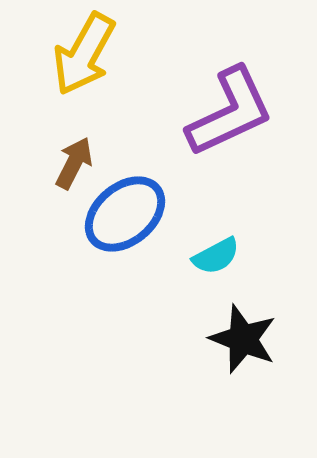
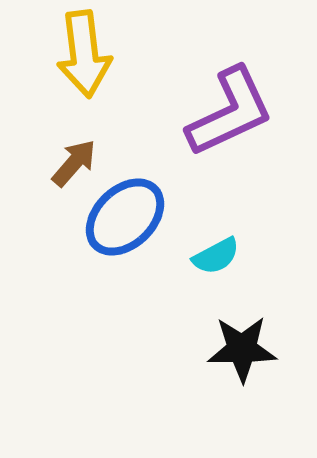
yellow arrow: rotated 36 degrees counterclockwise
brown arrow: rotated 14 degrees clockwise
blue ellipse: moved 3 px down; rotated 4 degrees counterclockwise
black star: moved 1 px left, 10 px down; rotated 22 degrees counterclockwise
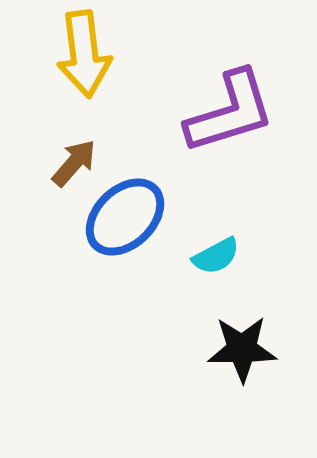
purple L-shape: rotated 8 degrees clockwise
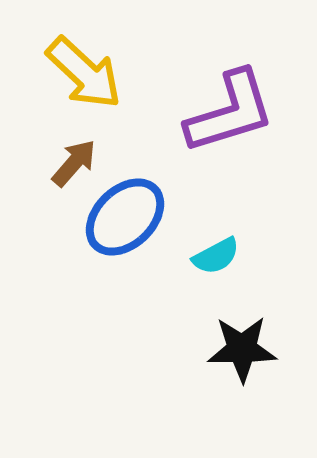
yellow arrow: moved 19 px down; rotated 40 degrees counterclockwise
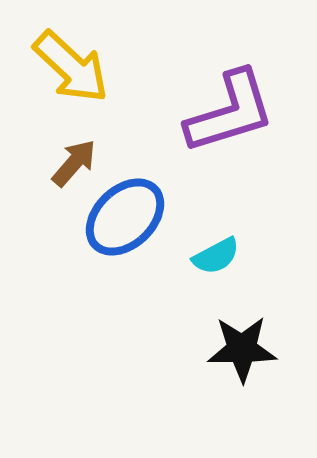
yellow arrow: moved 13 px left, 6 px up
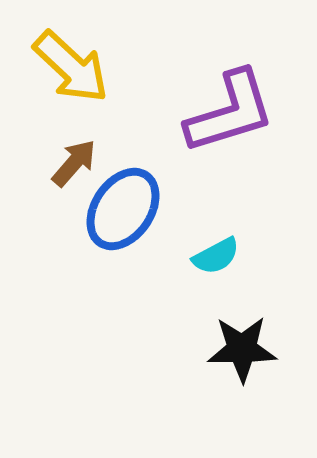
blue ellipse: moved 2 px left, 8 px up; rotated 12 degrees counterclockwise
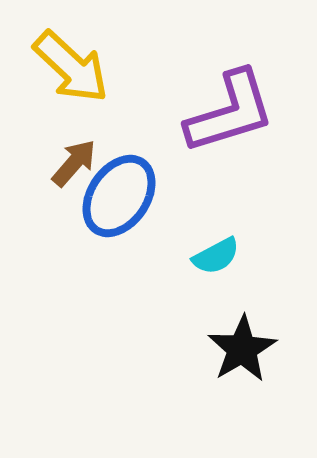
blue ellipse: moved 4 px left, 13 px up
black star: rotated 30 degrees counterclockwise
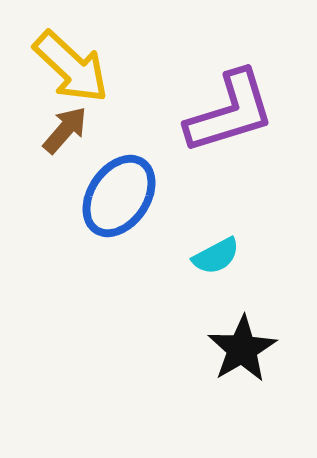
brown arrow: moved 9 px left, 33 px up
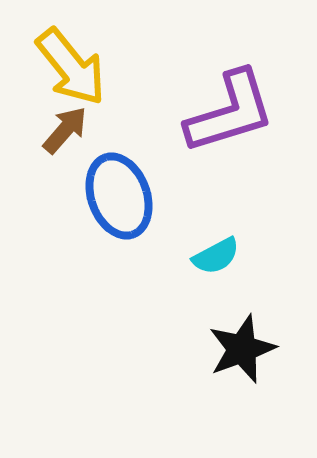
yellow arrow: rotated 8 degrees clockwise
blue ellipse: rotated 54 degrees counterclockwise
black star: rotated 10 degrees clockwise
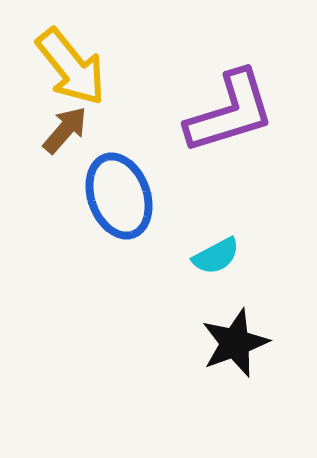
black star: moved 7 px left, 6 px up
